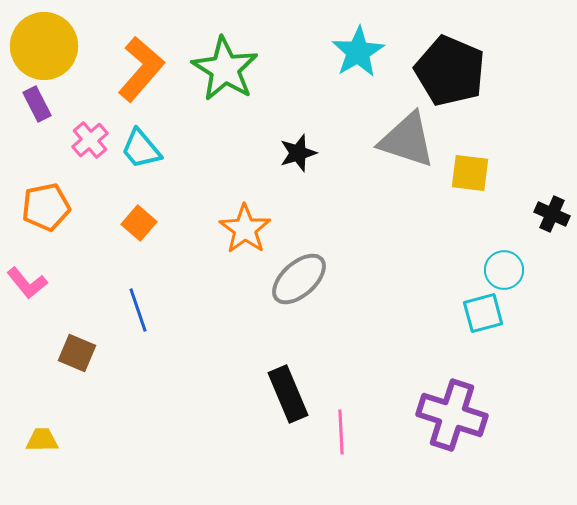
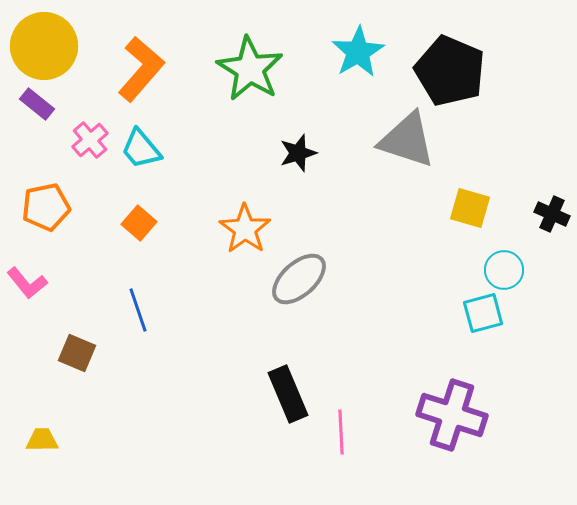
green star: moved 25 px right
purple rectangle: rotated 24 degrees counterclockwise
yellow square: moved 35 px down; rotated 9 degrees clockwise
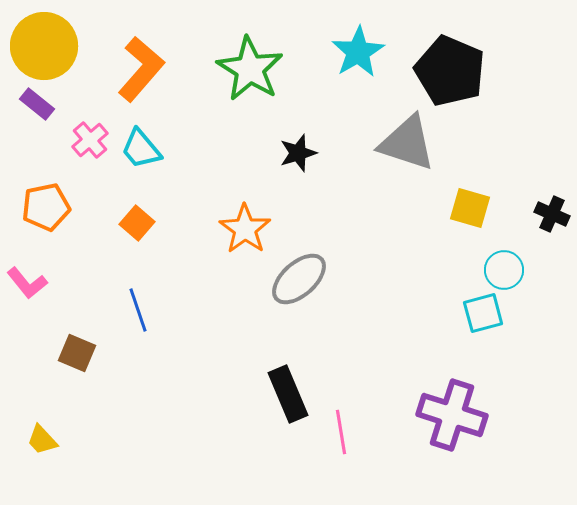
gray triangle: moved 3 px down
orange square: moved 2 px left
pink line: rotated 6 degrees counterclockwise
yellow trapezoid: rotated 132 degrees counterclockwise
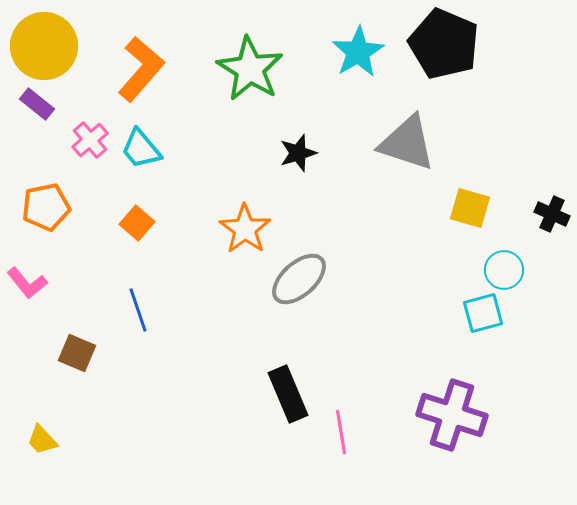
black pentagon: moved 6 px left, 27 px up
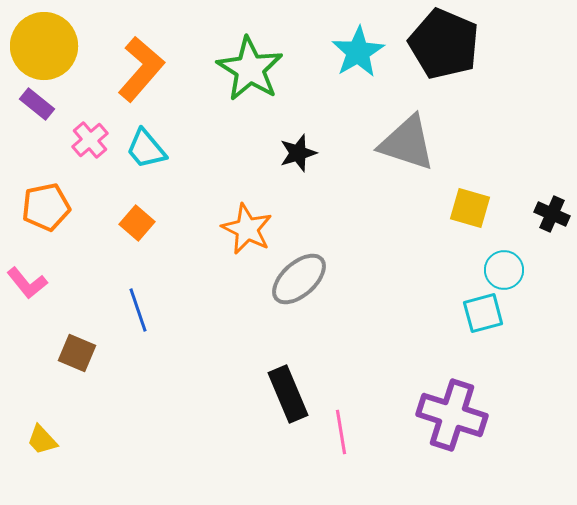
cyan trapezoid: moved 5 px right
orange star: moved 2 px right; rotated 9 degrees counterclockwise
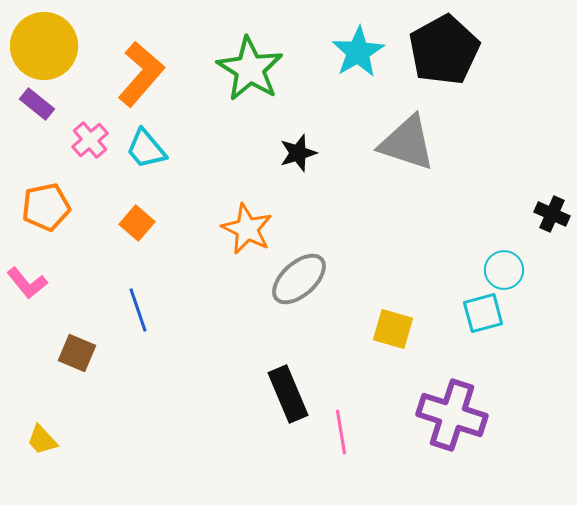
black pentagon: moved 6 px down; rotated 20 degrees clockwise
orange L-shape: moved 5 px down
yellow square: moved 77 px left, 121 px down
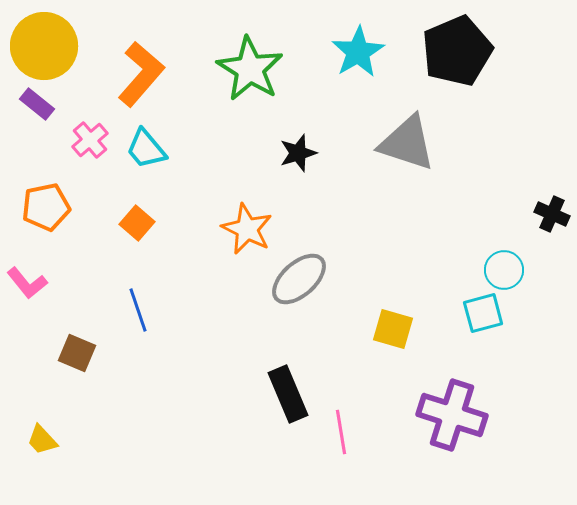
black pentagon: moved 13 px right, 1 px down; rotated 6 degrees clockwise
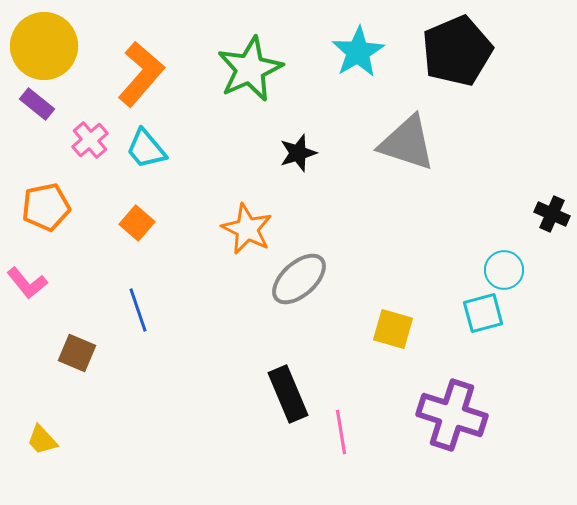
green star: rotated 16 degrees clockwise
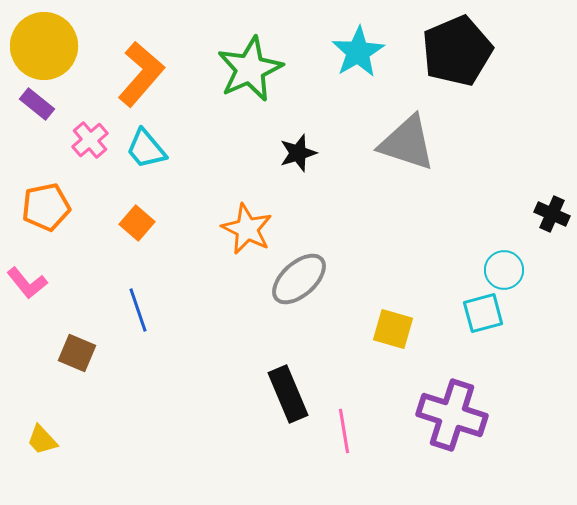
pink line: moved 3 px right, 1 px up
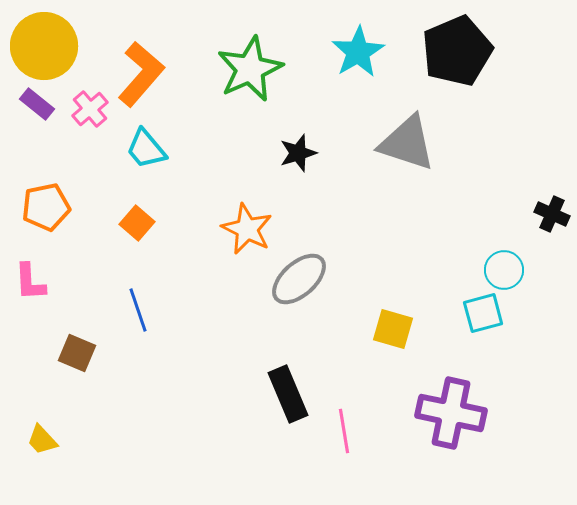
pink cross: moved 31 px up
pink L-shape: moved 3 px right, 1 px up; rotated 36 degrees clockwise
purple cross: moved 1 px left, 2 px up; rotated 6 degrees counterclockwise
